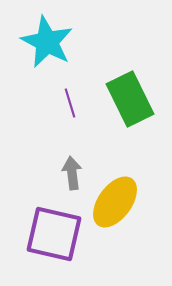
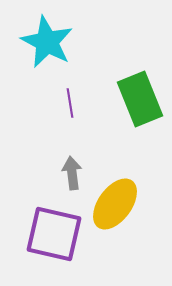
green rectangle: moved 10 px right; rotated 4 degrees clockwise
purple line: rotated 8 degrees clockwise
yellow ellipse: moved 2 px down
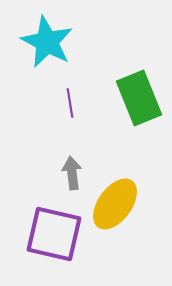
green rectangle: moved 1 px left, 1 px up
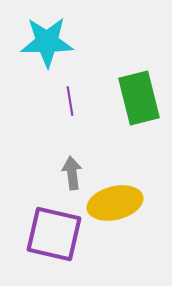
cyan star: rotated 28 degrees counterclockwise
green rectangle: rotated 8 degrees clockwise
purple line: moved 2 px up
yellow ellipse: moved 1 px up; rotated 40 degrees clockwise
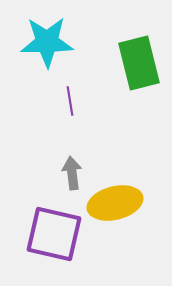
green rectangle: moved 35 px up
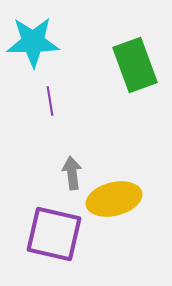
cyan star: moved 14 px left
green rectangle: moved 4 px left, 2 px down; rotated 6 degrees counterclockwise
purple line: moved 20 px left
yellow ellipse: moved 1 px left, 4 px up
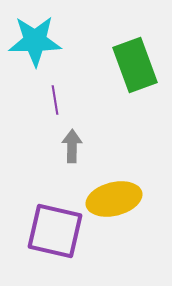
cyan star: moved 2 px right, 1 px up
purple line: moved 5 px right, 1 px up
gray arrow: moved 27 px up; rotated 8 degrees clockwise
purple square: moved 1 px right, 3 px up
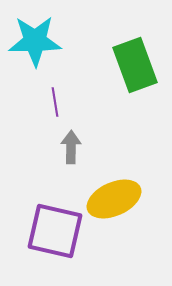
purple line: moved 2 px down
gray arrow: moved 1 px left, 1 px down
yellow ellipse: rotated 10 degrees counterclockwise
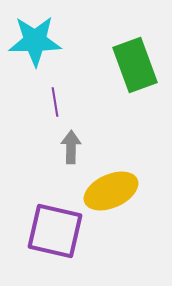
yellow ellipse: moved 3 px left, 8 px up
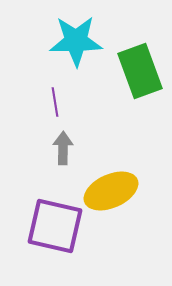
cyan star: moved 41 px right
green rectangle: moved 5 px right, 6 px down
gray arrow: moved 8 px left, 1 px down
purple square: moved 5 px up
